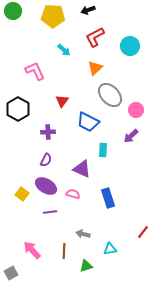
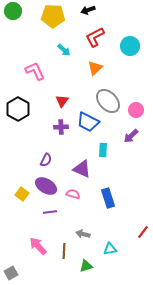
gray ellipse: moved 2 px left, 6 px down
purple cross: moved 13 px right, 5 px up
pink arrow: moved 6 px right, 4 px up
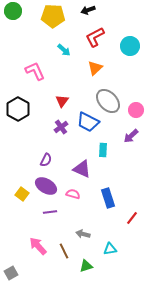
purple cross: rotated 32 degrees counterclockwise
red line: moved 11 px left, 14 px up
brown line: rotated 28 degrees counterclockwise
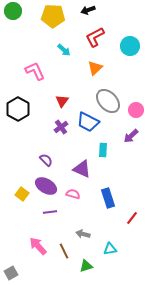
purple semicircle: rotated 72 degrees counterclockwise
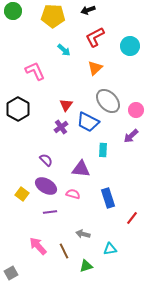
red triangle: moved 4 px right, 4 px down
purple triangle: moved 1 px left; rotated 18 degrees counterclockwise
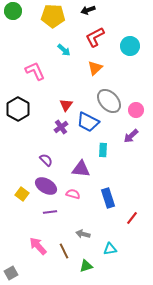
gray ellipse: moved 1 px right
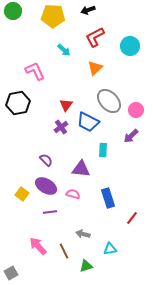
black hexagon: moved 6 px up; rotated 20 degrees clockwise
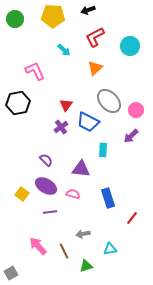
green circle: moved 2 px right, 8 px down
gray arrow: rotated 24 degrees counterclockwise
